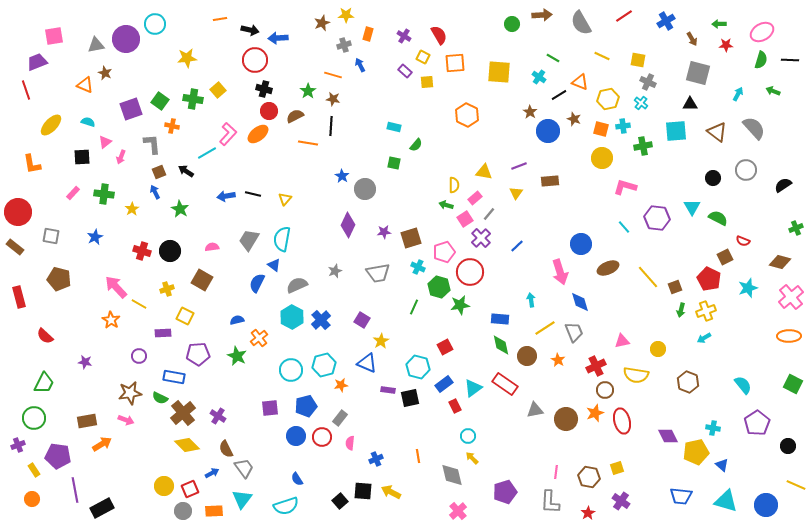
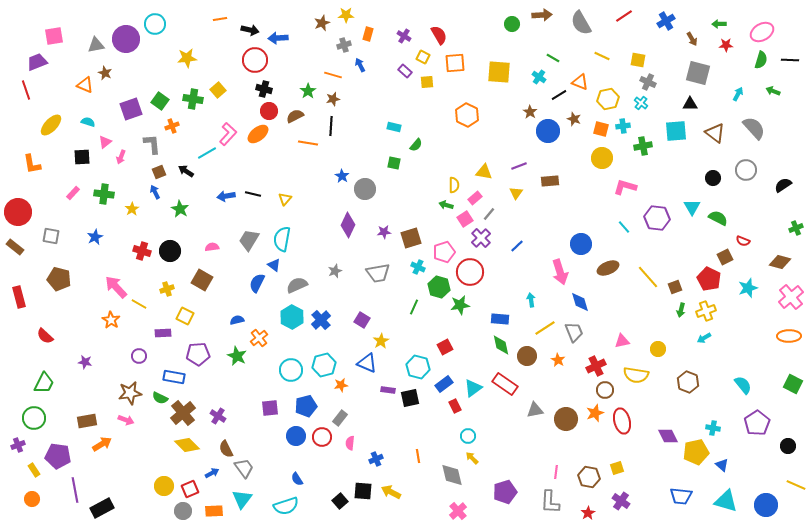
brown star at (333, 99): rotated 24 degrees counterclockwise
orange cross at (172, 126): rotated 32 degrees counterclockwise
brown triangle at (717, 132): moved 2 px left, 1 px down
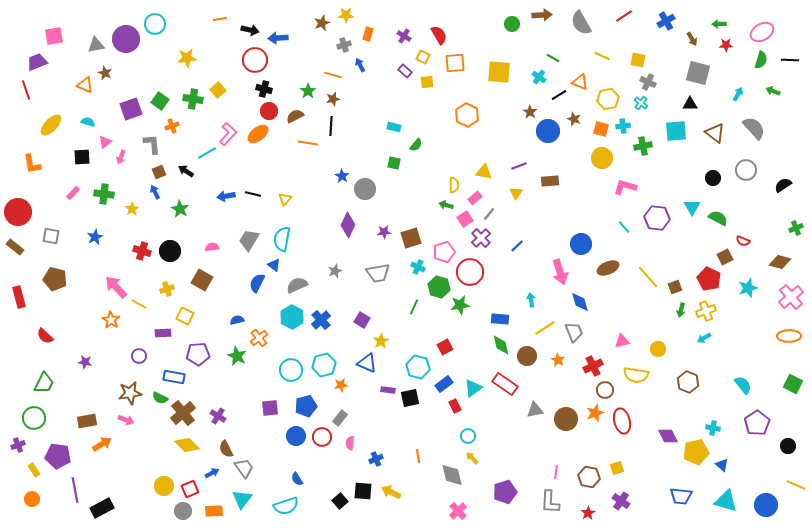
brown pentagon at (59, 279): moved 4 px left
red cross at (596, 366): moved 3 px left
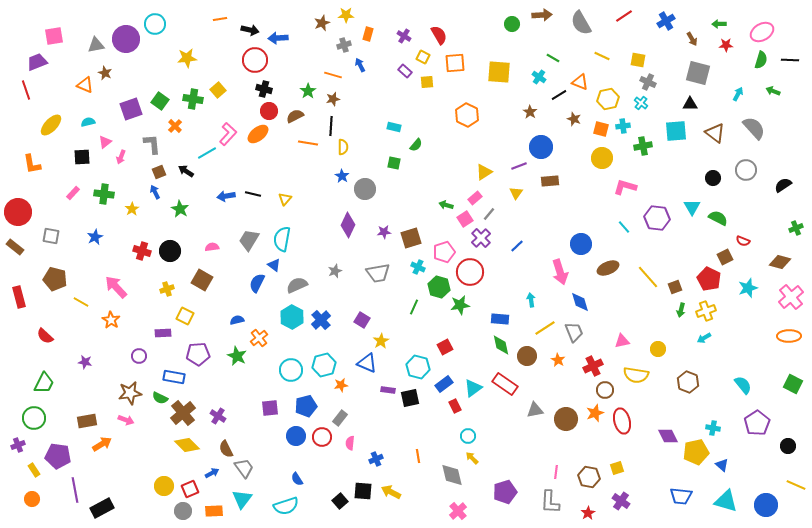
cyan semicircle at (88, 122): rotated 32 degrees counterclockwise
orange cross at (172, 126): moved 3 px right; rotated 24 degrees counterclockwise
blue circle at (548, 131): moved 7 px left, 16 px down
yellow triangle at (484, 172): rotated 42 degrees counterclockwise
yellow semicircle at (454, 185): moved 111 px left, 38 px up
yellow line at (139, 304): moved 58 px left, 2 px up
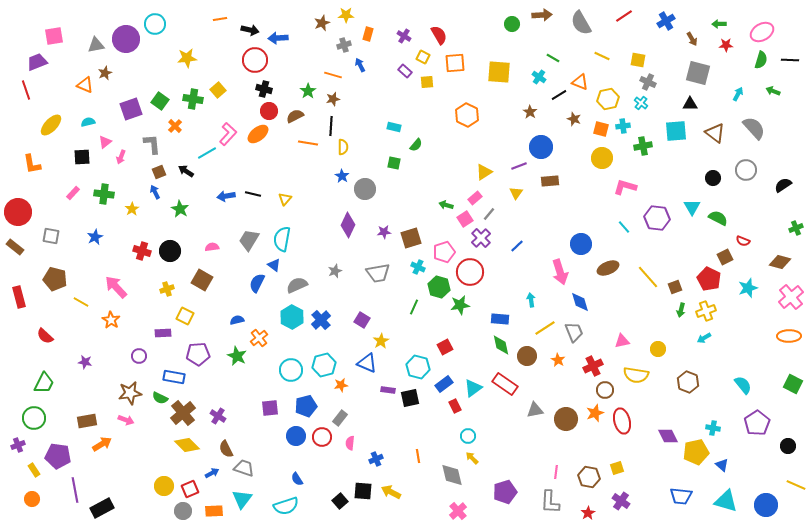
brown star at (105, 73): rotated 24 degrees clockwise
gray trapezoid at (244, 468): rotated 35 degrees counterclockwise
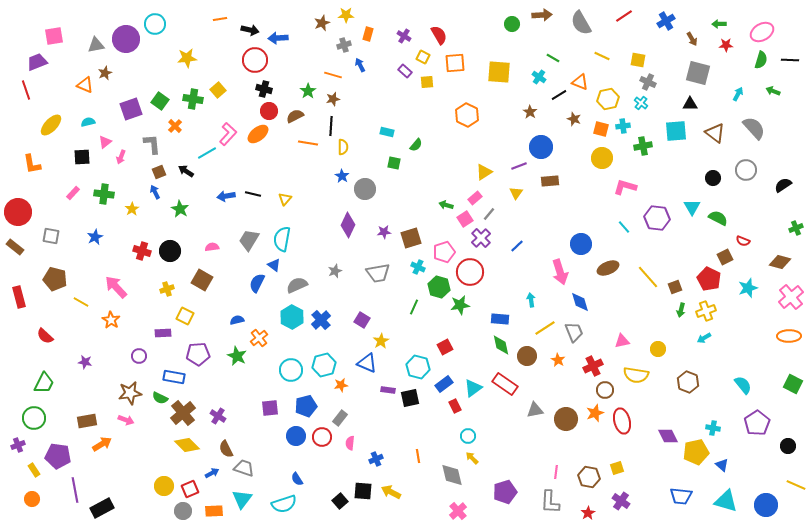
cyan rectangle at (394, 127): moved 7 px left, 5 px down
cyan semicircle at (286, 506): moved 2 px left, 2 px up
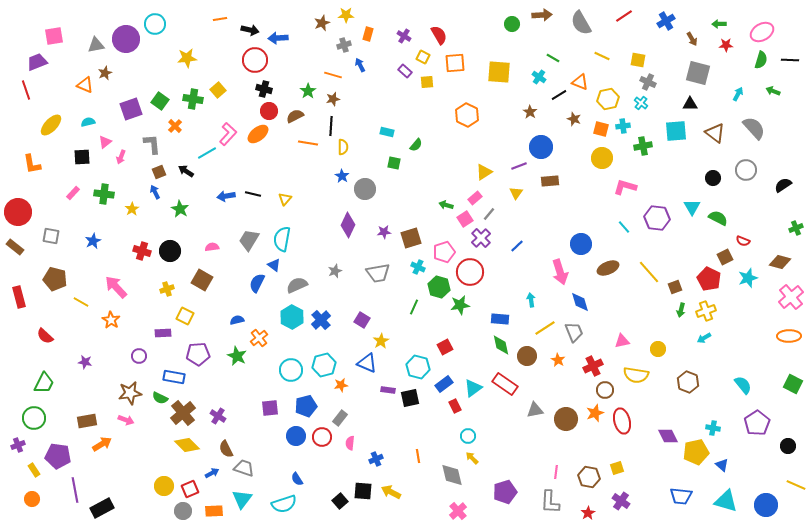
blue star at (95, 237): moved 2 px left, 4 px down
yellow line at (648, 277): moved 1 px right, 5 px up
cyan star at (748, 288): moved 10 px up
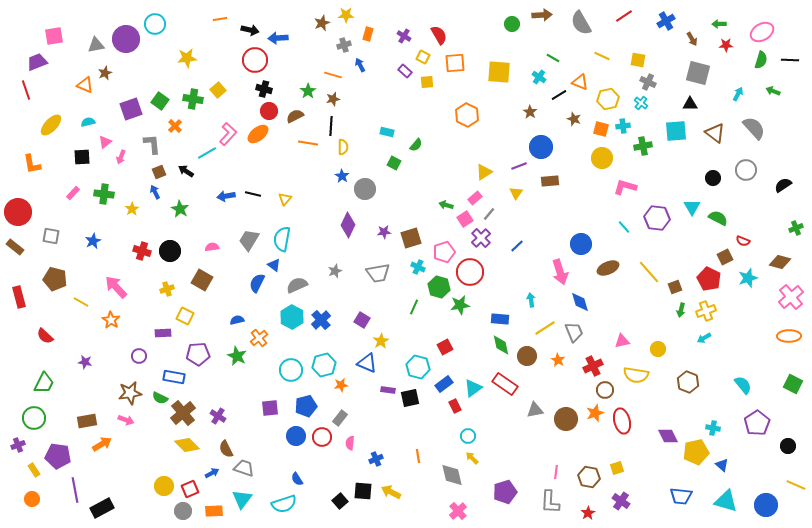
green square at (394, 163): rotated 16 degrees clockwise
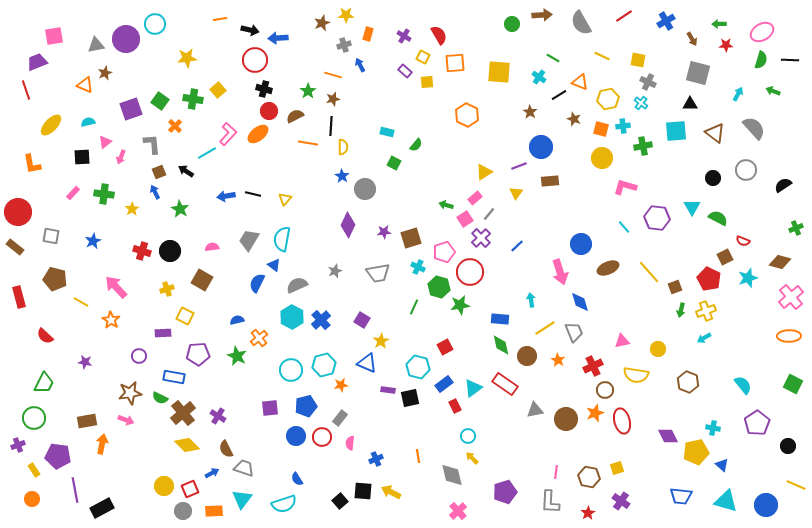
orange arrow at (102, 444): rotated 48 degrees counterclockwise
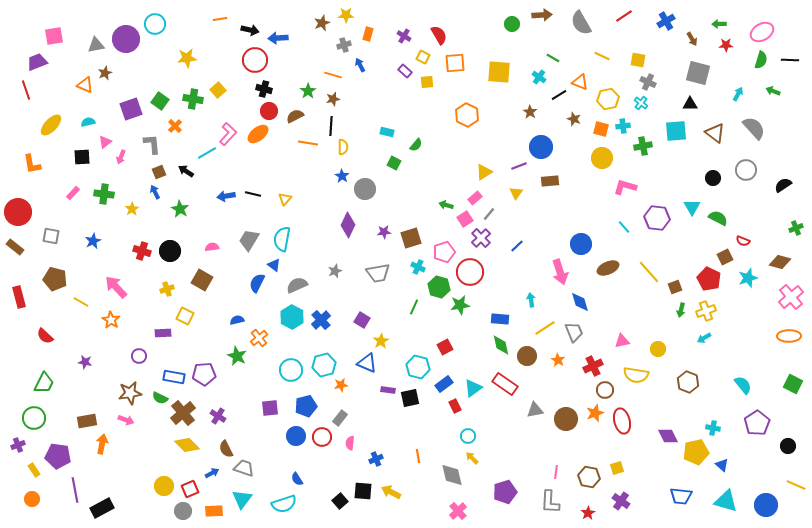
purple pentagon at (198, 354): moved 6 px right, 20 px down
